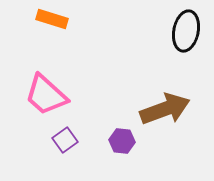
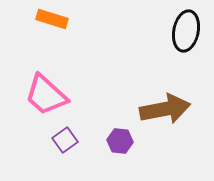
brown arrow: rotated 9 degrees clockwise
purple hexagon: moved 2 px left
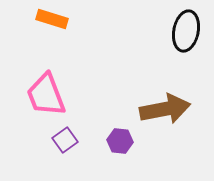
pink trapezoid: rotated 27 degrees clockwise
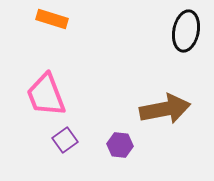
purple hexagon: moved 4 px down
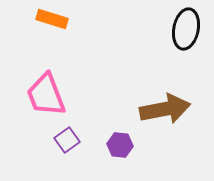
black ellipse: moved 2 px up
purple square: moved 2 px right
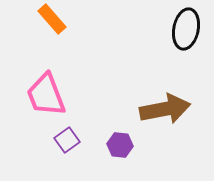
orange rectangle: rotated 32 degrees clockwise
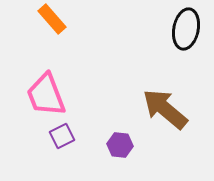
brown arrow: rotated 129 degrees counterclockwise
purple square: moved 5 px left, 4 px up; rotated 10 degrees clockwise
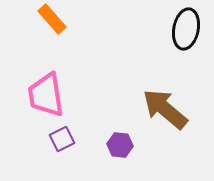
pink trapezoid: rotated 12 degrees clockwise
purple square: moved 3 px down
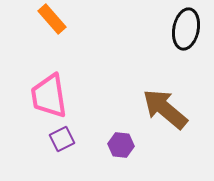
pink trapezoid: moved 3 px right, 1 px down
purple hexagon: moved 1 px right
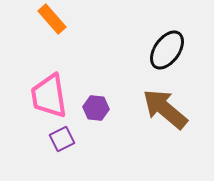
black ellipse: moved 19 px left, 21 px down; rotated 24 degrees clockwise
purple hexagon: moved 25 px left, 37 px up
